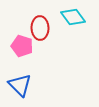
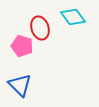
red ellipse: rotated 15 degrees counterclockwise
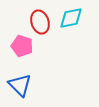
cyan diamond: moved 2 px left, 1 px down; rotated 65 degrees counterclockwise
red ellipse: moved 6 px up
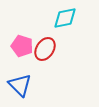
cyan diamond: moved 6 px left
red ellipse: moved 5 px right, 27 px down; rotated 50 degrees clockwise
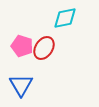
red ellipse: moved 1 px left, 1 px up
blue triangle: moved 1 px right; rotated 15 degrees clockwise
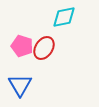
cyan diamond: moved 1 px left, 1 px up
blue triangle: moved 1 px left
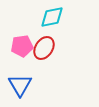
cyan diamond: moved 12 px left
pink pentagon: rotated 25 degrees counterclockwise
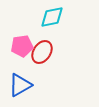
red ellipse: moved 2 px left, 4 px down
blue triangle: rotated 30 degrees clockwise
